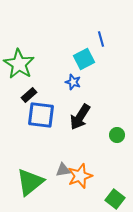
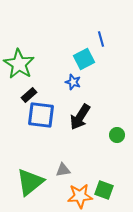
orange star: moved 20 px down; rotated 15 degrees clockwise
green square: moved 11 px left, 9 px up; rotated 18 degrees counterclockwise
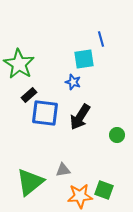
cyan square: rotated 20 degrees clockwise
blue square: moved 4 px right, 2 px up
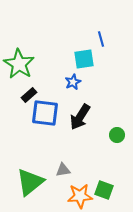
blue star: rotated 28 degrees clockwise
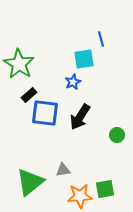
green square: moved 1 px right, 1 px up; rotated 30 degrees counterclockwise
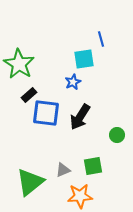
blue square: moved 1 px right
gray triangle: rotated 14 degrees counterclockwise
green square: moved 12 px left, 23 px up
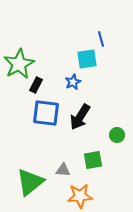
cyan square: moved 3 px right
green star: rotated 12 degrees clockwise
black rectangle: moved 7 px right, 10 px up; rotated 21 degrees counterclockwise
green square: moved 6 px up
gray triangle: rotated 28 degrees clockwise
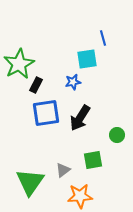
blue line: moved 2 px right, 1 px up
blue star: rotated 14 degrees clockwise
blue square: rotated 16 degrees counterclockwise
black arrow: moved 1 px down
gray triangle: rotated 42 degrees counterclockwise
green triangle: rotated 16 degrees counterclockwise
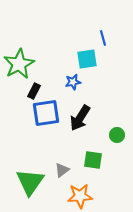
black rectangle: moved 2 px left, 6 px down
green square: rotated 18 degrees clockwise
gray triangle: moved 1 px left
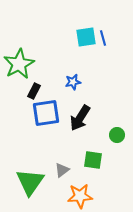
cyan square: moved 1 px left, 22 px up
